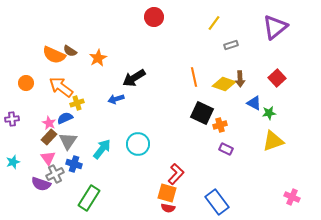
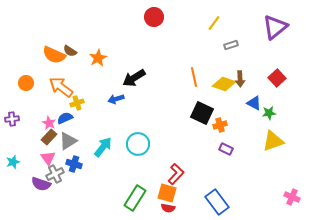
gray triangle: rotated 24 degrees clockwise
cyan arrow: moved 1 px right, 2 px up
green rectangle: moved 46 px right
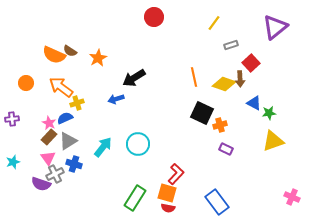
red square: moved 26 px left, 15 px up
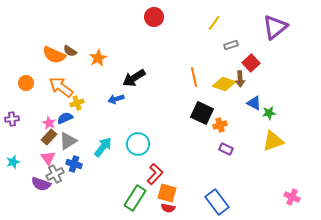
red L-shape: moved 21 px left
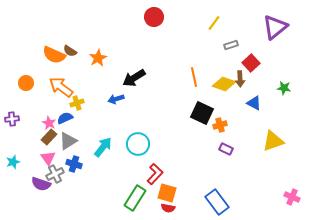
green star: moved 15 px right, 25 px up; rotated 16 degrees clockwise
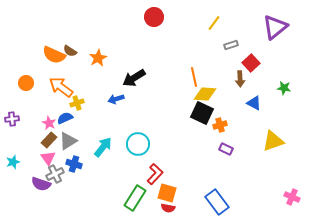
yellow diamond: moved 19 px left, 10 px down; rotated 15 degrees counterclockwise
brown rectangle: moved 3 px down
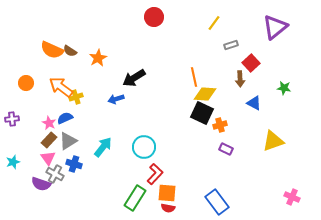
orange semicircle: moved 2 px left, 5 px up
yellow cross: moved 1 px left, 6 px up
cyan circle: moved 6 px right, 3 px down
gray cross: rotated 36 degrees counterclockwise
orange square: rotated 12 degrees counterclockwise
